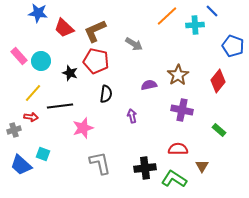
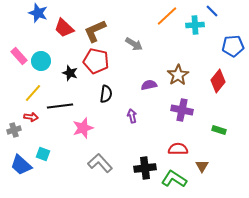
blue star: rotated 12 degrees clockwise
blue pentagon: rotated 25 degrees counterclockwise
green rectangle: rotated 24 degrees counterclockwise
gray L-shape: rotated 30 degrees counterclockwise
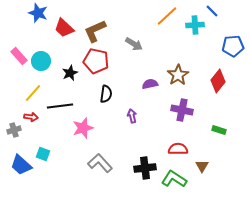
black star: rotated 28 degrees clockwise
purple semicircle: moved 1 px right, 1 px up
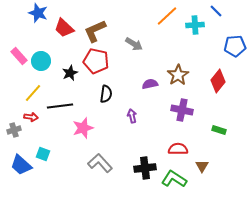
blue line: moved 4 px right
blue pentagon: moved 2 px right
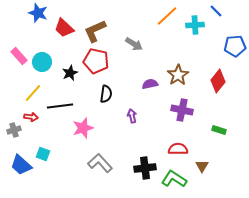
cyan circle: moved 1 px right, 1 px down
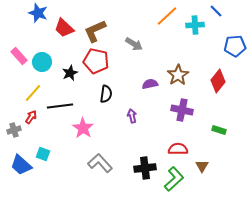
red arrow: rotated 64 degrees counterclockwise
pink star: rotated 20 degrees counterclockwise
green L-shape: rotated 105 degrees clockwise
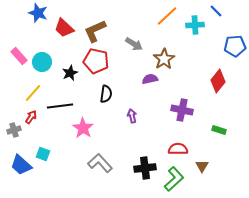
brown star: moved 14 px left, 16 px up
purple semicircle: moved 5 px up
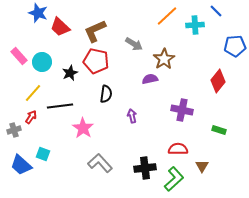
red trapezoid: moved 4 px left, 1 px up
